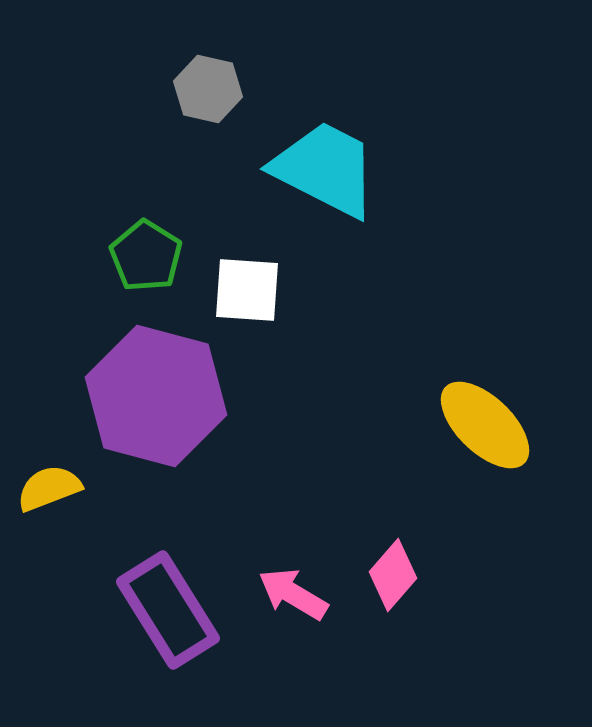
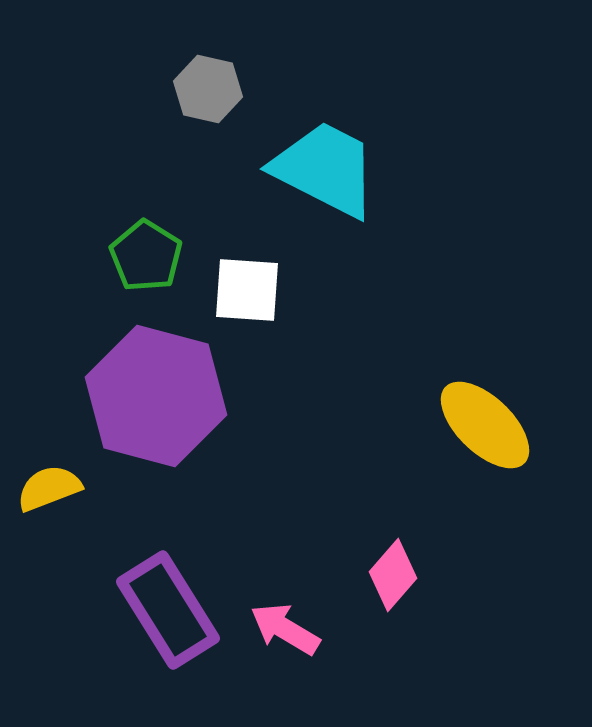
pink arrow: moved 8 px left, 35 px down
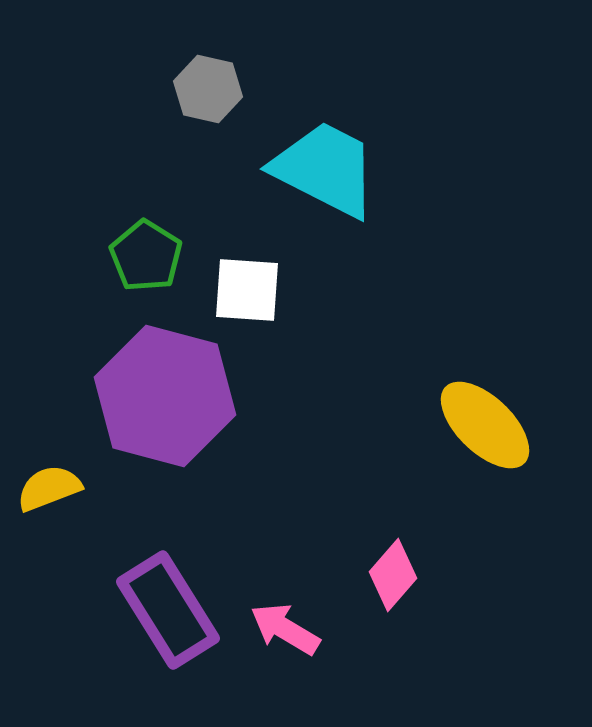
purple hexagon: moved 9 px right
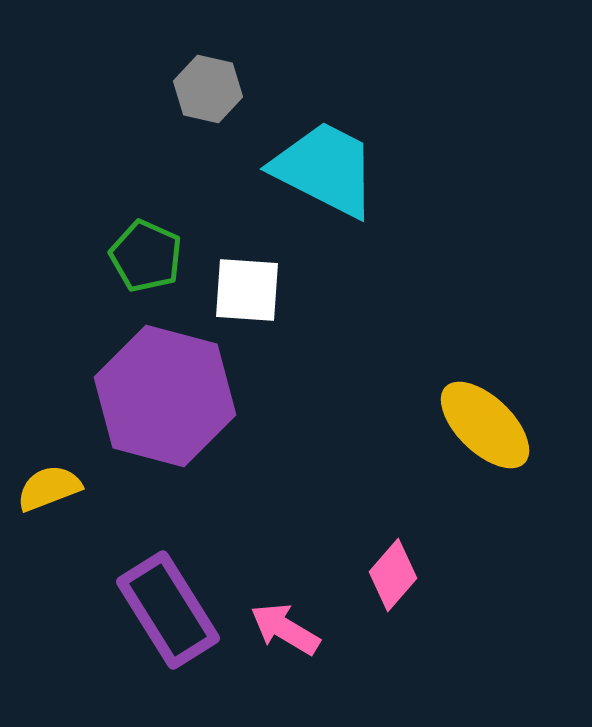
green pentagon: rotated 8 degrees counterclockwise
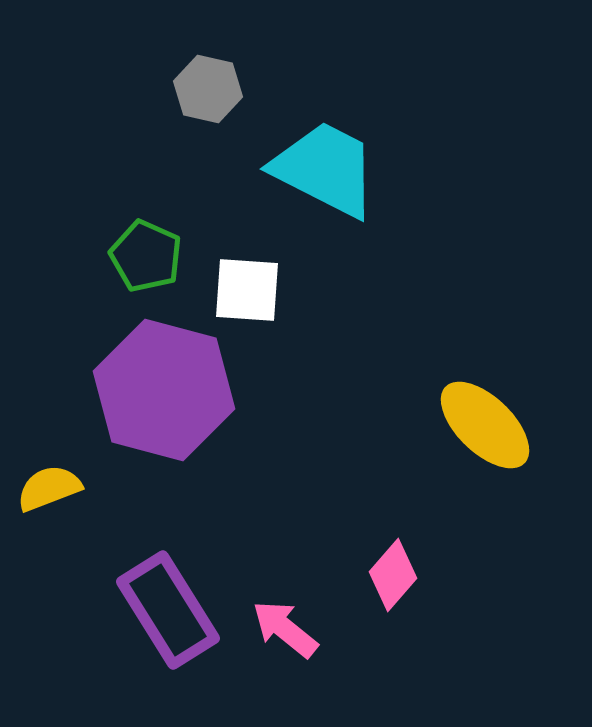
purple hexagon: moved 1 px left, 6 px up
pink arrow: rotated 8 degrees clockwise
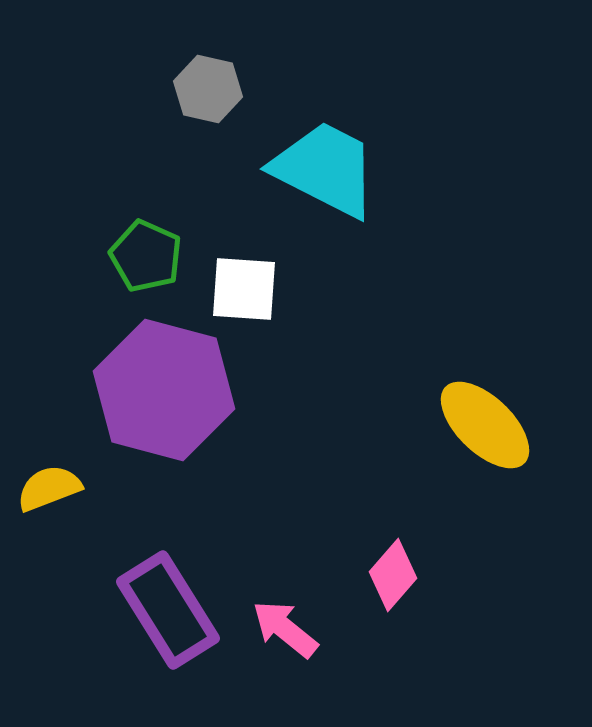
white square: moved 3 px left, 1 px up
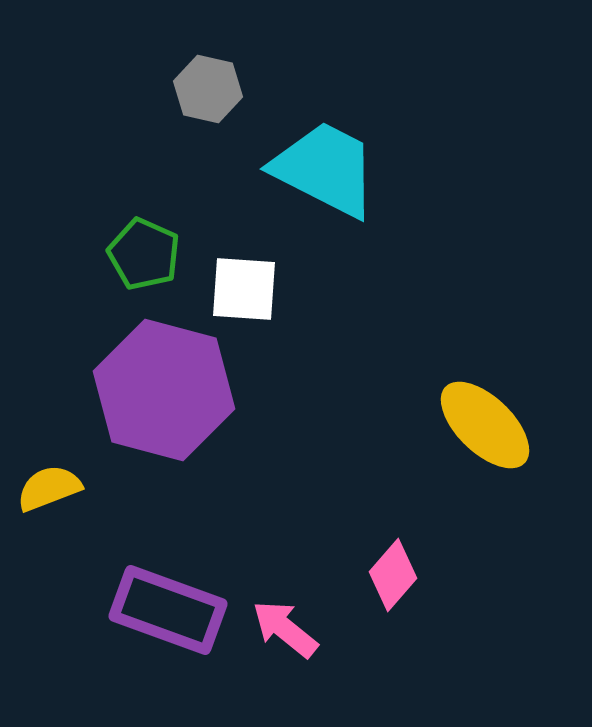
green pentagon: moved 2 px left, 2 px up
purple rectangle: rotated 38 degrees counterclockwise
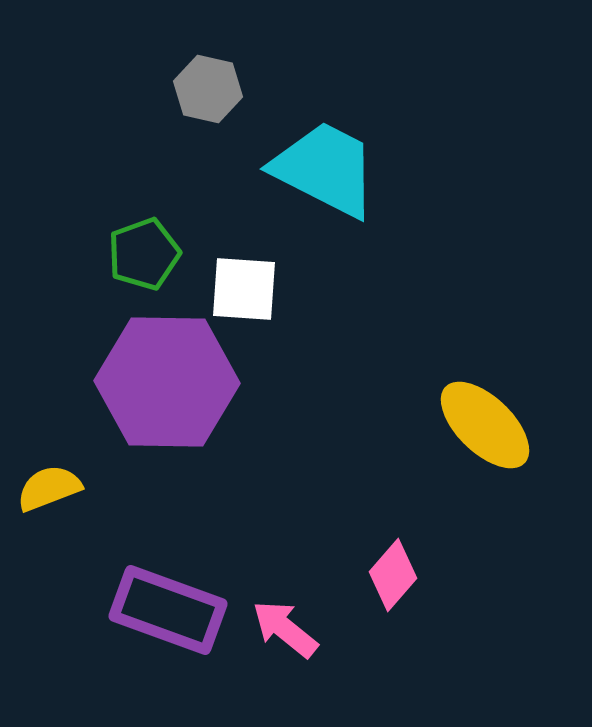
green pentagon: rotated 28 degrees clockwise
purple hexagon: moved 3 px right, 8 px up; rotated 14 degrees counterclockwise
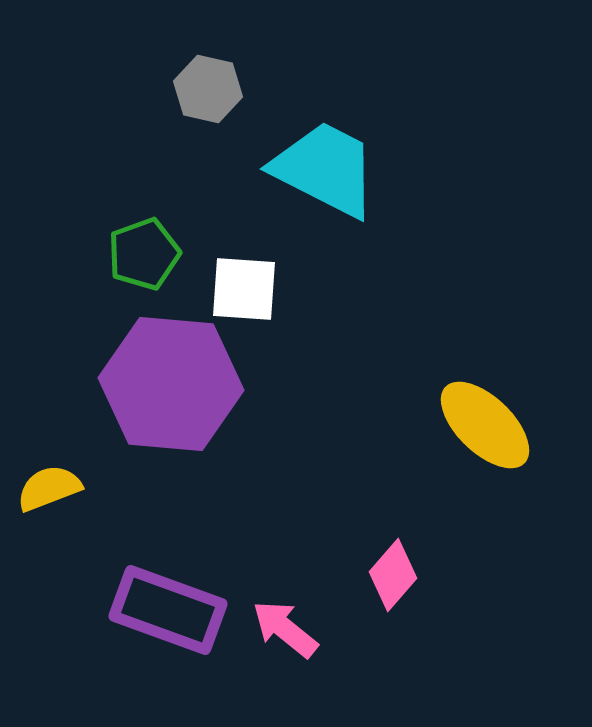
purple hexagon: moved 4 px right, 2 px down; rotated 4 degrees clockwise
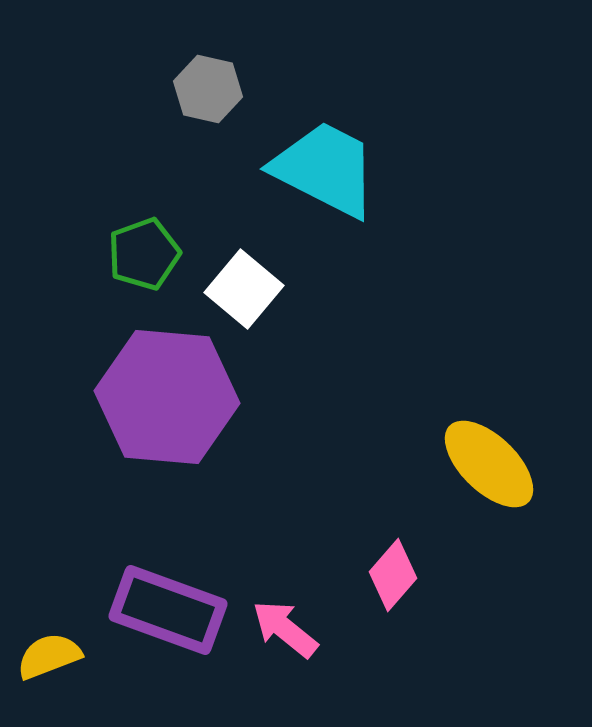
white square: rotated 36 degrees clockwise
purple hexagon: moved 4 px left, 13 px down
yellow ellipse: moved 4 px right, 39 px down
yellow semicircle: moved 168 px down
